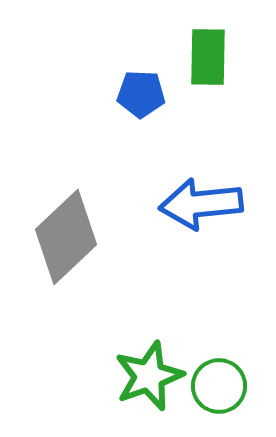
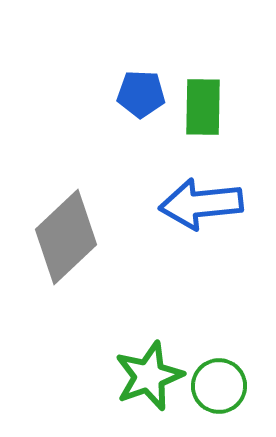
green rectangle: moved 5 px left, 50 px down
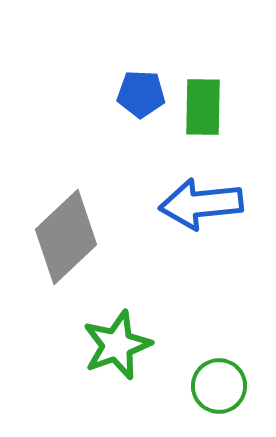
green star: moved 32 px left, 31 px up
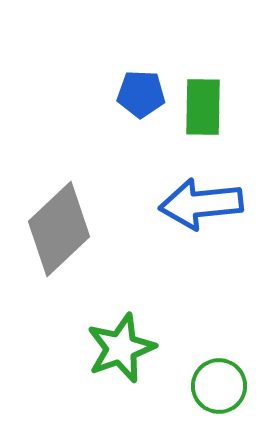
gray diamond: moved 7 px left, 8 px up
green star: moved 4 px right, 3 px down
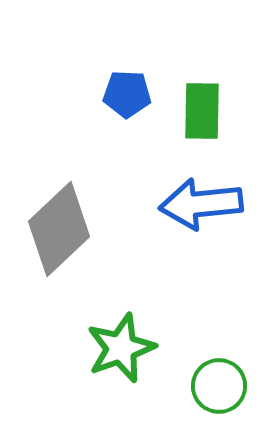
blue pentagon: moved 14 px left
green rectangle: moved 1 px left, 4 px down
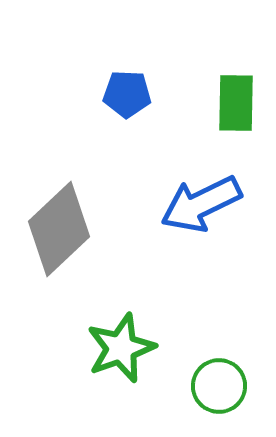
green rectangle: moved 34 px right, 8 px up
blue arrow: rotated 20 degrees counterclockwise
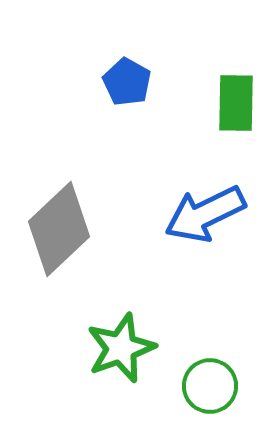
blue pentagon: moved 12 px up; rotated 27 degrees clockwise
blue arrow: moved 4 px right, 10 px down
green circle: moved 9 px left
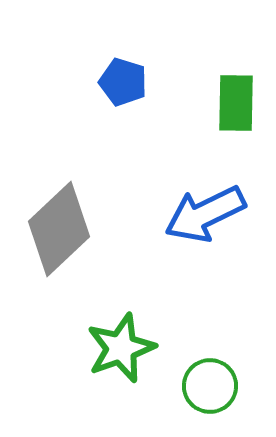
blue pentagon: moved 4 px left; rotated 12 degrees counterclockwise
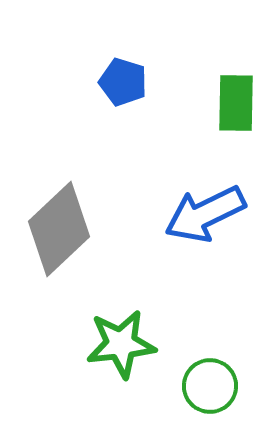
green star: moved 4 px up; rotated 14 degrees clockwise
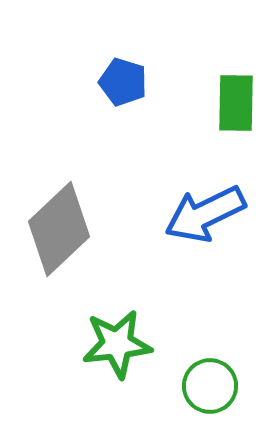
green star: moved 4 px left
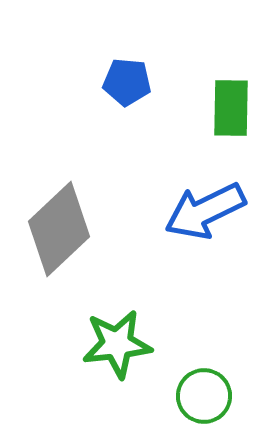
blue pentagon: moved 4 px right; rotated 12 degrees counterclockwise
green rectangle: moved 5 px left, 5 px down
blue arrow: moved 3 px up
green circle: moved 6 px left, 10 px down
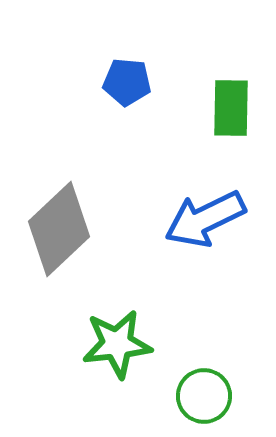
blue arrow: moved 8 px down
